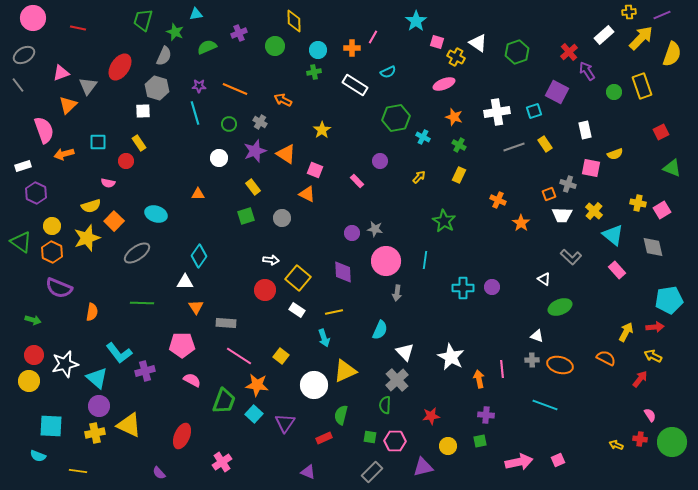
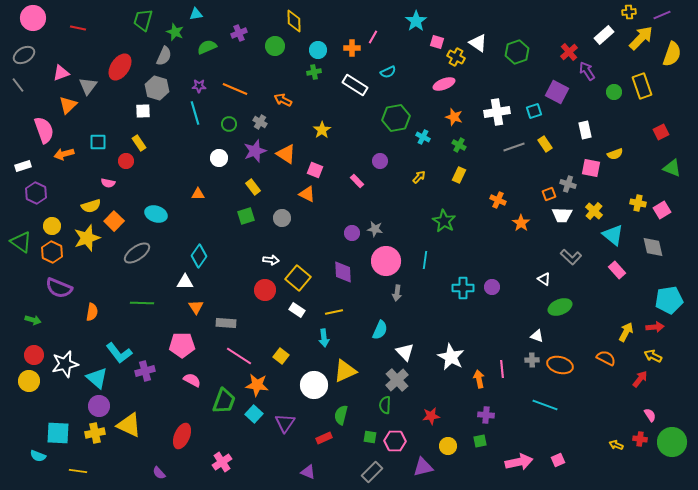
cyan arrow at (324, 338): rotated 12 degrees clockwise
cyan square at (51, 426): moved 7 px right, 7 px down
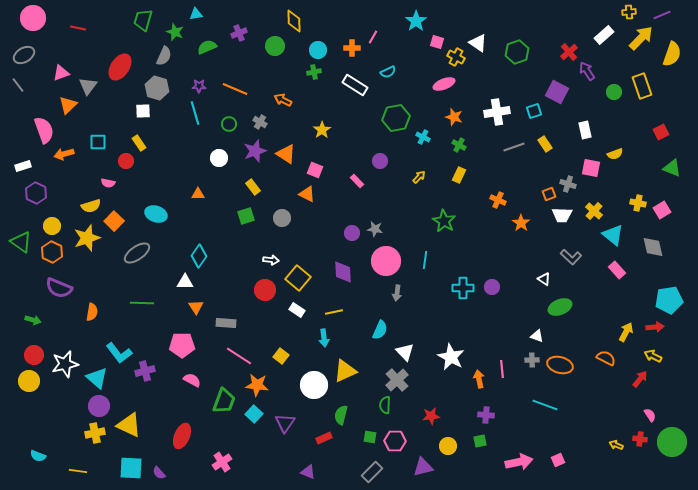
cyan square at (58, 433): moved 73 px right, 35 px down
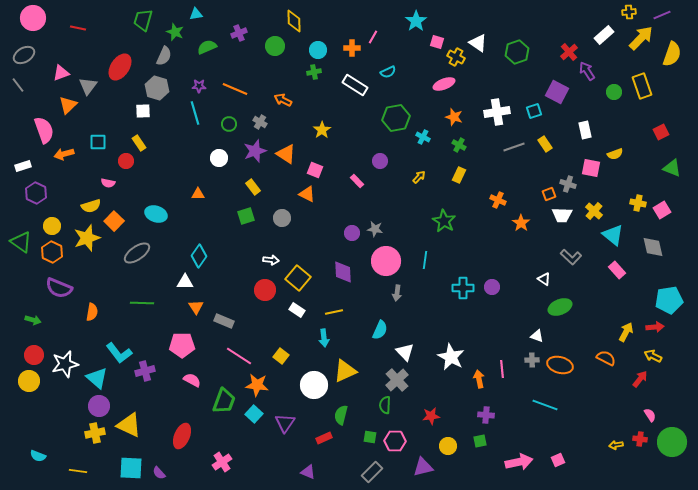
gray rectangle at (226, 323): moved 2 px left, 2 px up; rotated 18 degrees clockwise
yellow arrow at (616, 445): rotated 32 degrees counterclockwise
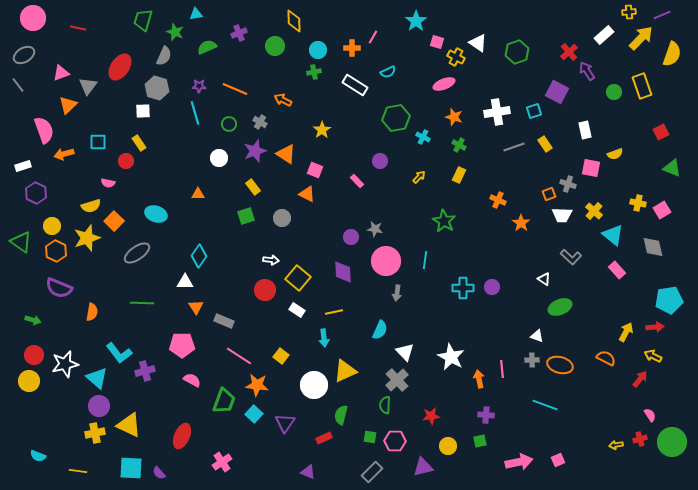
purple circle at (352, 233): moved 1 px left, 4 px down
orange hexagon at (52, 252): moved 4 px right, 1 px up
red cross at (640, 439): rotated 24 degrees counterclockwise
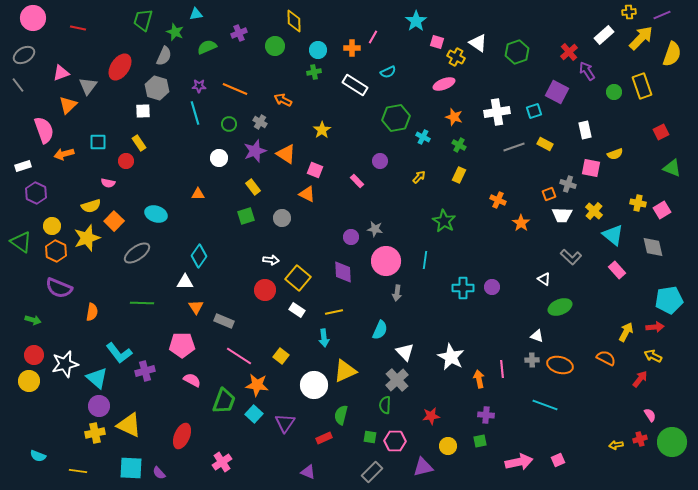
yellow rectangle at (545, 144): rotated 28 degrees counterclockwise
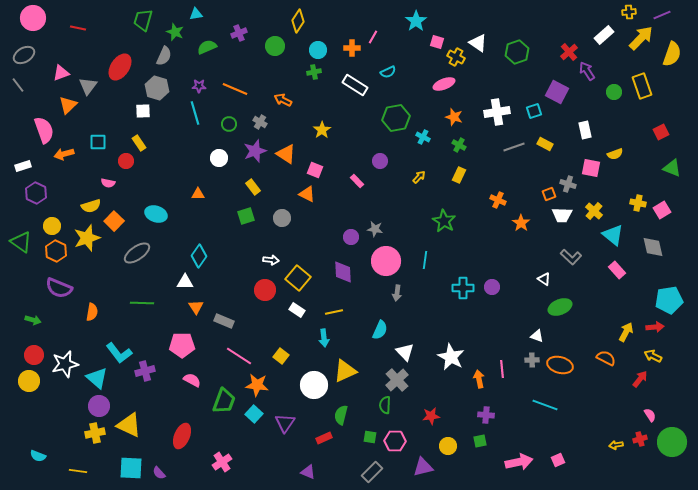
yellow diamond at (294, 21): moved 4 px right; rotated 35 degrees clockwise
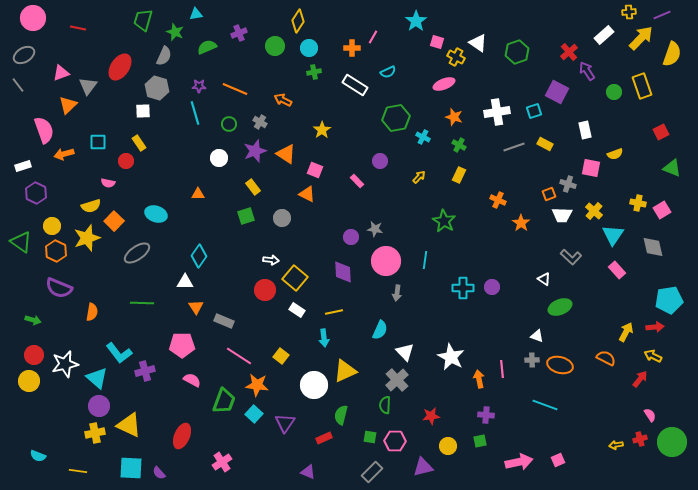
cyan circle at (318, 50): moved 9 px left, 2 px up
cyan triangle at (613, 235): rotated 25 degrees clockwise
yellow square at (298, 278): moved 3 px left
